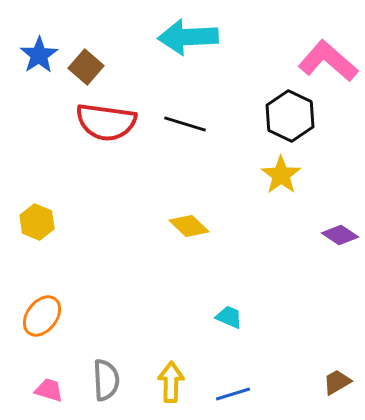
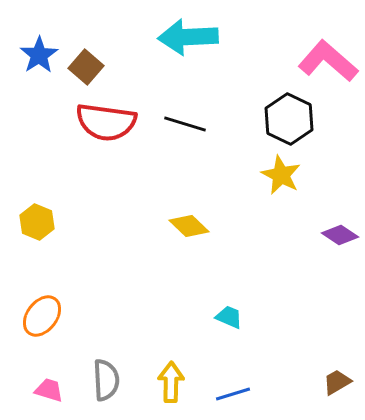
black hexagon: moved 1 px left, 3 px down
yellow star: rotated 9 degrees counterclockwise
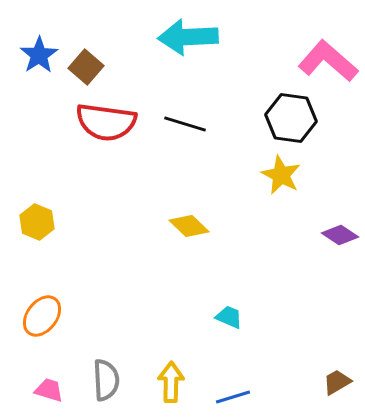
black hexagon: moved 2 px right, 1 px up; rotated 18 degrees counterclockwise
blue line: moved 3 px down
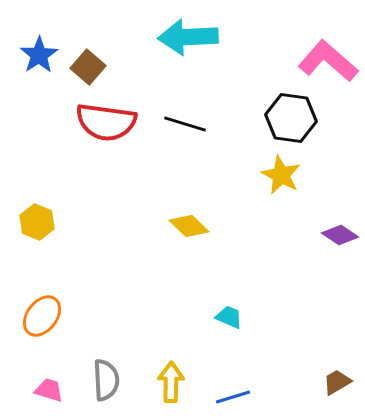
brown square: moved 2 px right
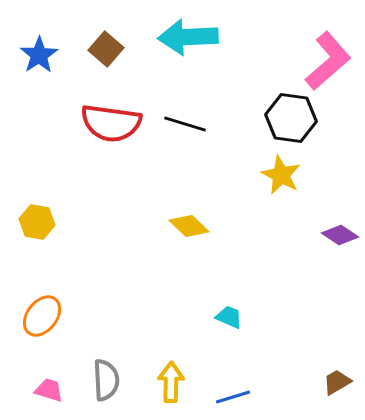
pink L-shape: rotated 98 degrees clockwise
brown square: moved 18 px right, 18 px up
red semicircle: moved 5 px right, 1 px down
yellow hexagon: rotated 12 degrees counterclockwise
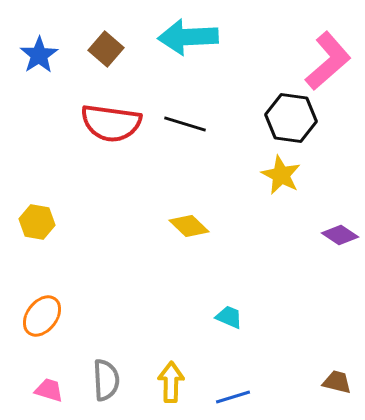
brown trapezoid: rotated 44 degrees clockwise
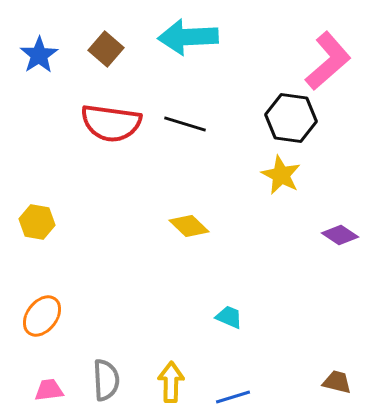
pink trapezoid: rotated 24 degrees counterclockwise
